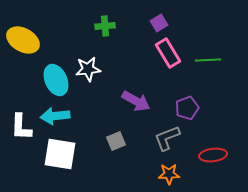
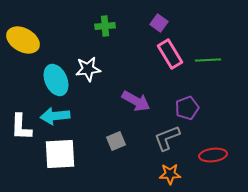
purple square: rotated 24 degrees counterclockwise
pink rectangle: moved 2 px right, 1 px down
white square: rotated 12 degrees counterclockwise
orange star: moved 1 px right
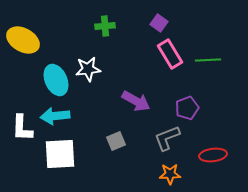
white L-shape: moved 1 px right, 1 px down
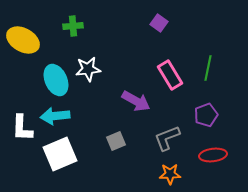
green cross: moved 32 px left
pink rectangle: moved 21 px down
green line: moved 8 px down; rotated 75 degrees counterclockwise
purple pentagon: moved 19 px right, 7 px down
white square: rotated 20 degrees counterclockwise
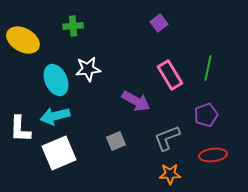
purple square: rotated 18 degrees clockwise
cyan arrow: rotated 8 degrees counterclockwise
white L-shape: moved 2 px left, 1 px down
white square: moved 1 px left, 1 px up
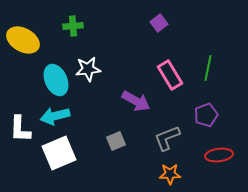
red ellipse: moved 6 px right
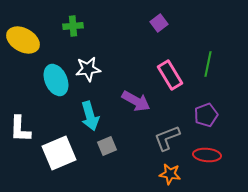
green line: moved 4 px up
cyan arrow: moved 35 px right; rotated 92 degrees counterclockwise
gray square: moved 9 px left, 5 px down
red ellipse: moved 12 px left; rotated 12 degrees clockwise
orange star: rotated 10 degrees clockwise
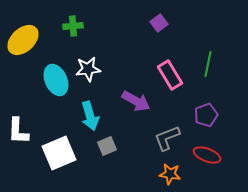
yellow ellipse: rotated 72 degrees counterclockwise
white L-shape: moved 2 px left, 2 px down
red ellipse: rotated 16 degrees clockwise
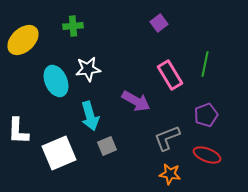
green line: moved 3 px left
cyan ellipse: moved 1 px down
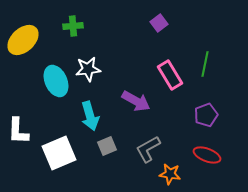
gray L-shape: moved 19 px left, 11 px down; rotated 8 degrees counterclockwise
